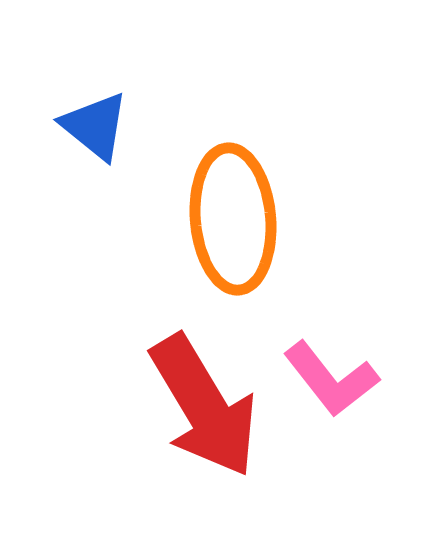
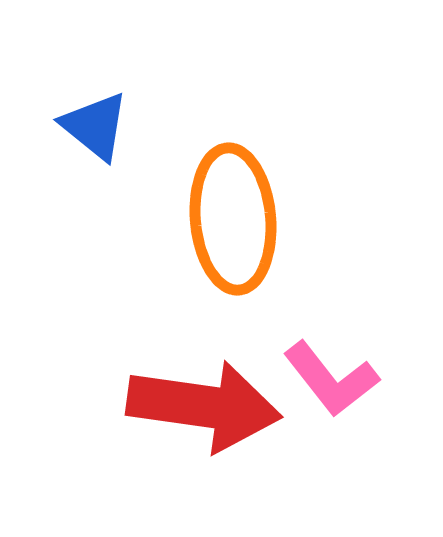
red arrow: rotated 51 degrees counterclockwise
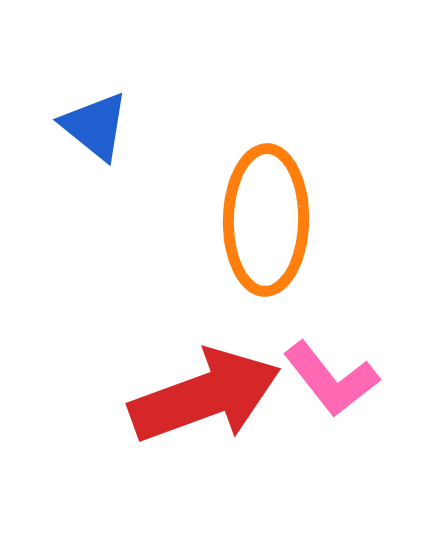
orange ellipse: moved 33 px right, 1 px down; rotated 6 degrees clockwise
red arrow: moved 1 px right, 10 px up; rotated 28 degrees counterclockwise
